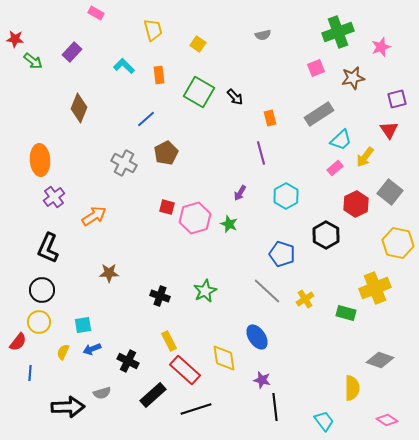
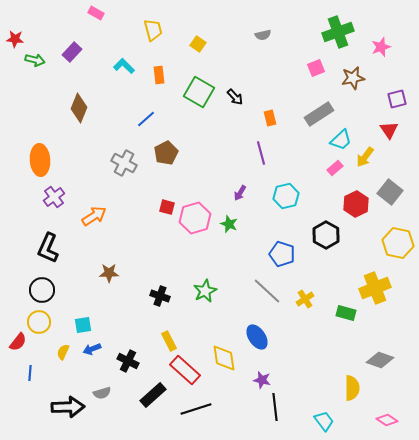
green arrow at (33, 61): moved 2 px right, 1 px up; rotated 24 degrees counterclockwise
cyan hexagon at (286, 196): rotated 15 degrees clockwise
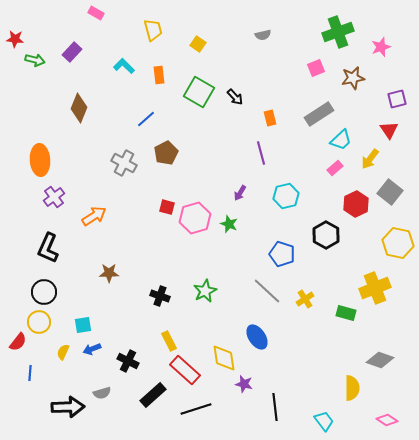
yellow arrow at (365, 157): moved 5 px right, 2 px down
black circle at (42, 290): moved 2 px right, 2 px down
purple star at (262, 380): moved 18 px left, 4 px down
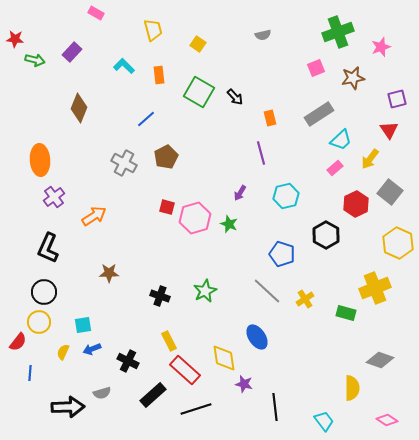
brown pentagon at (166, 153): moved 4 px down
yellow hexagon at (398, 243): rotated 12 degrees clockwise
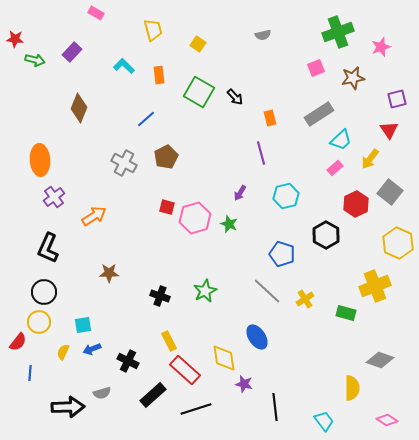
yellow cross at (375, 288): moved 2 px up
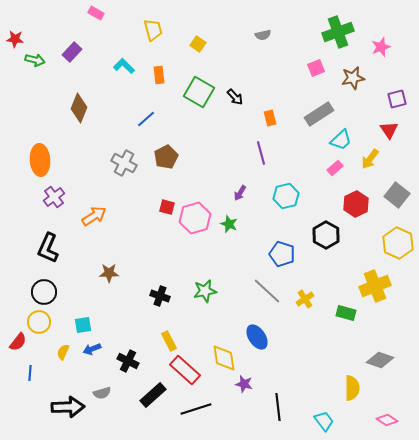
gray square at (390, 192): moved 7 px right, 3 px down
green star at (205, 291): rotated 15 degrees clockwise
black line at (275, 407): moved 3 px right
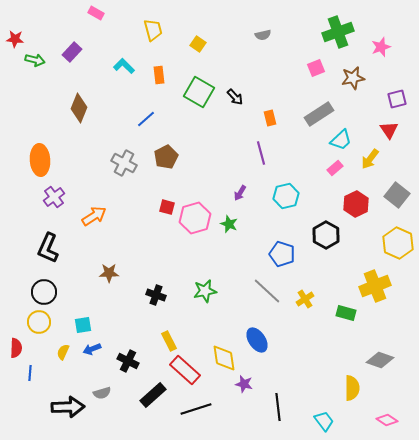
black cross at (160, 296): moved 4 px left, 1 px up
blue ellipse at (257, 337): moved 3 px down
red semicircle at (18, 342): moved 2 px left, 6 px down; rotated 36 degrees counterclockwise
